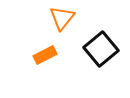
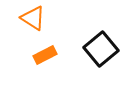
orange triangle: moved 29 px left; rotated 36 degrees counterclockwise
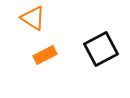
black square: rotated 12 degrees clockwise
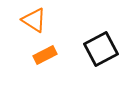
orange triangle: moved 1 px right, 2 px down
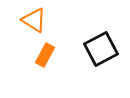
orange rectangle: rotated 35 degrees counterclockwise
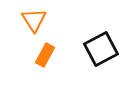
orange triangle: rotated 24 degrees clockwise
